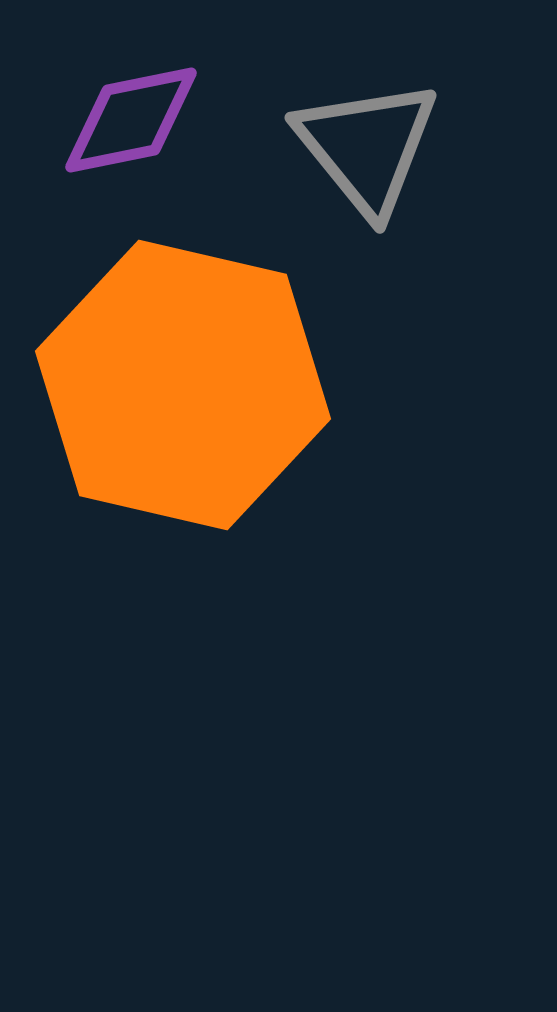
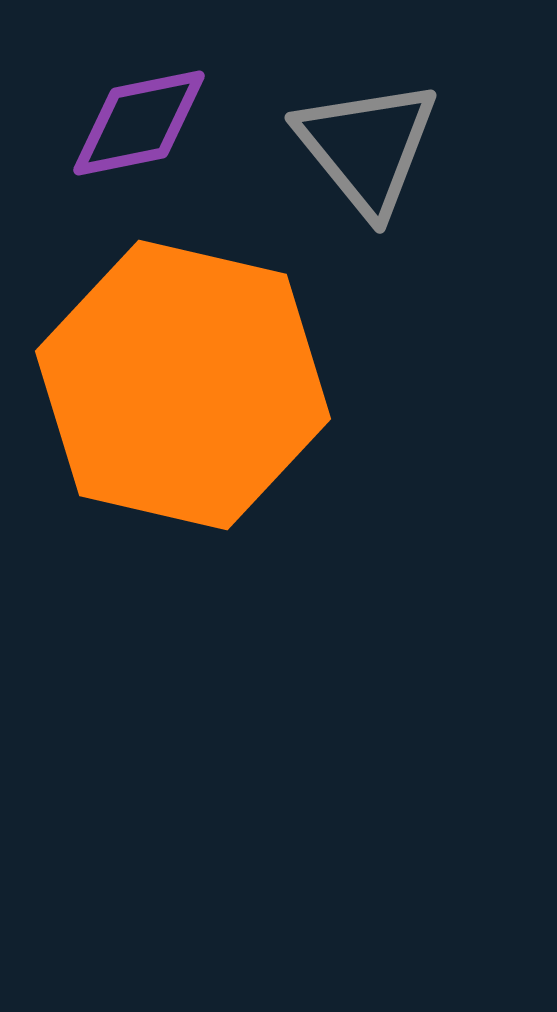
purple diamond: moved 8 px right, 3 px down
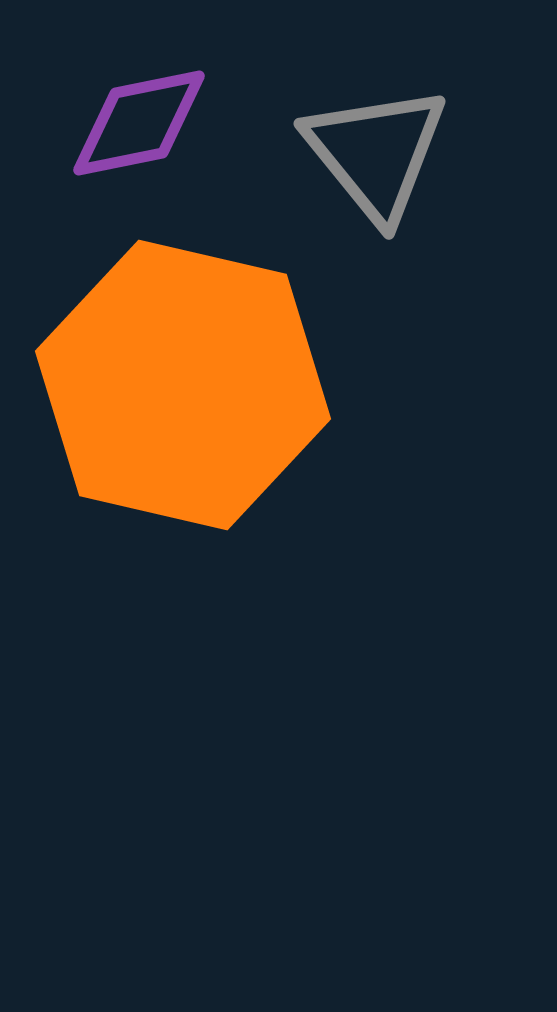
gray triangle: moved 9 px right, 6 px down
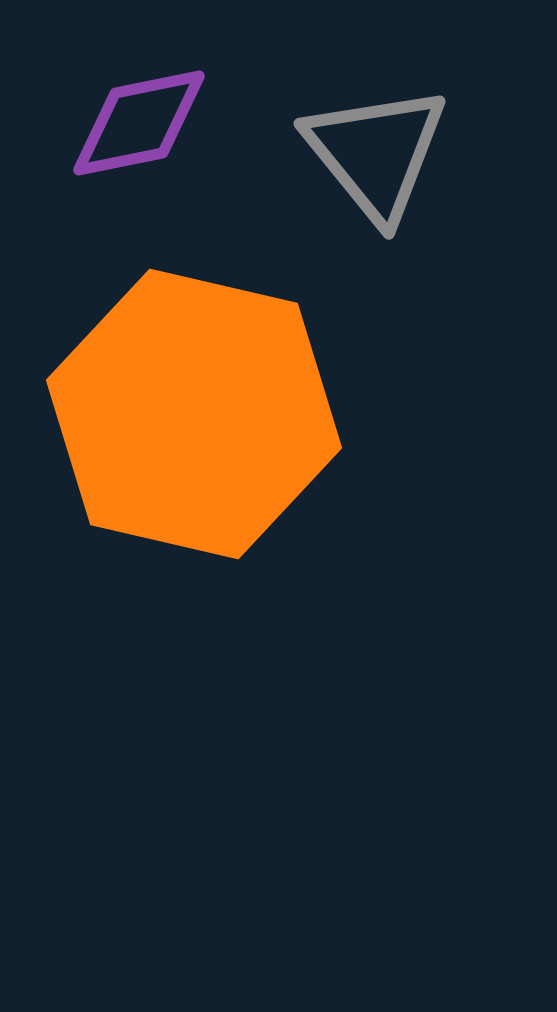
orange hexagon: moved 11 px right, 29 px down
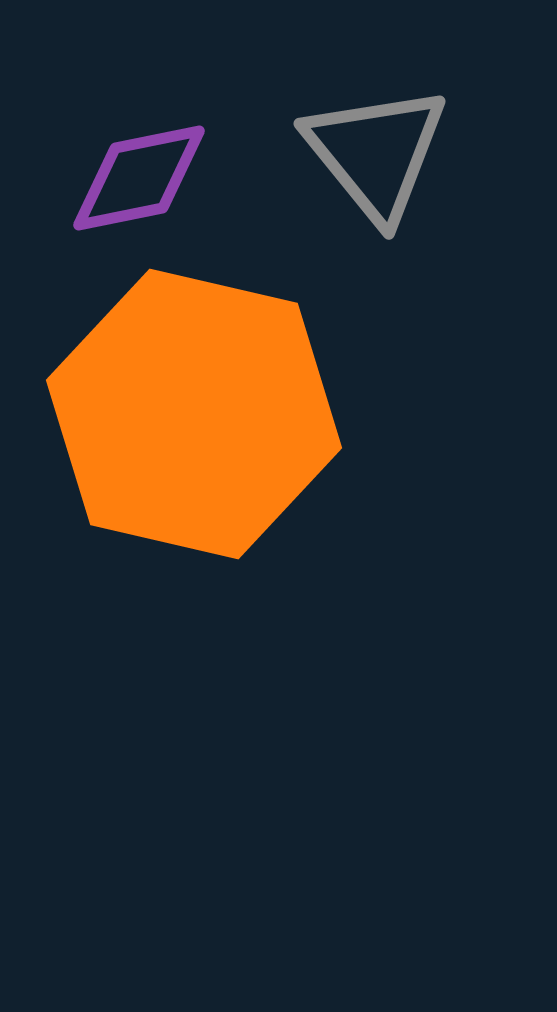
purple diamond: moved 55 px down
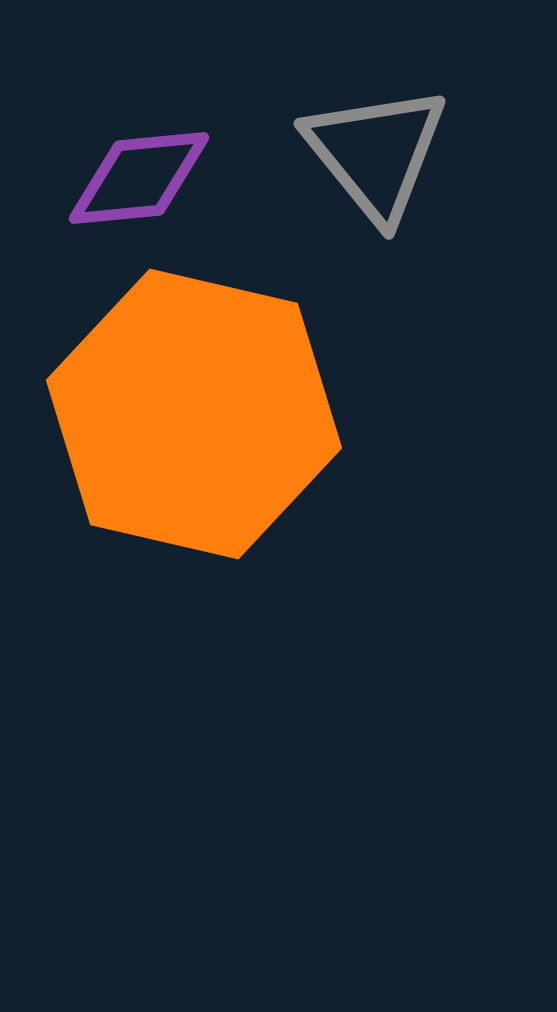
purple diamond: rotated 6 degrees clockwise
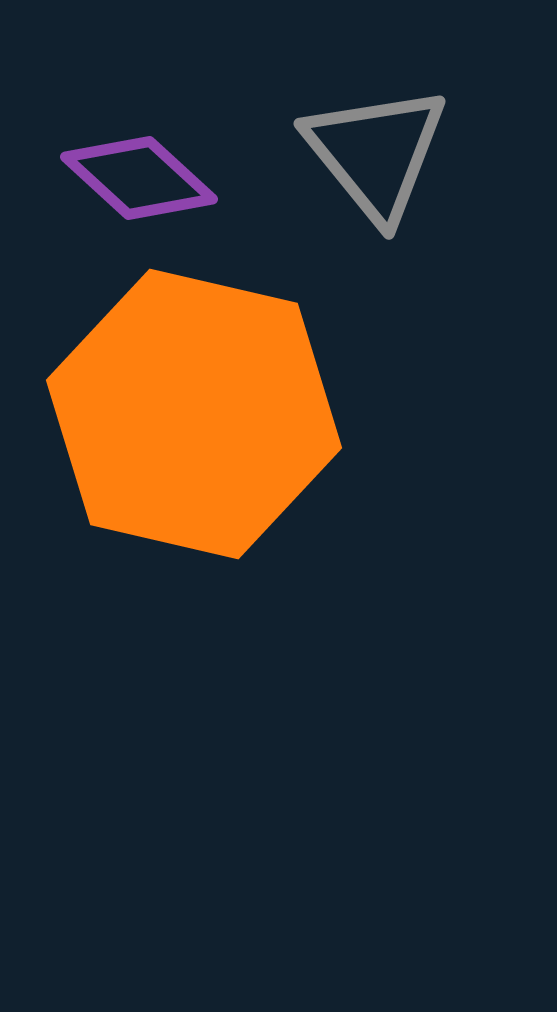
purple diamond: rotated 48 degrees clockwise
